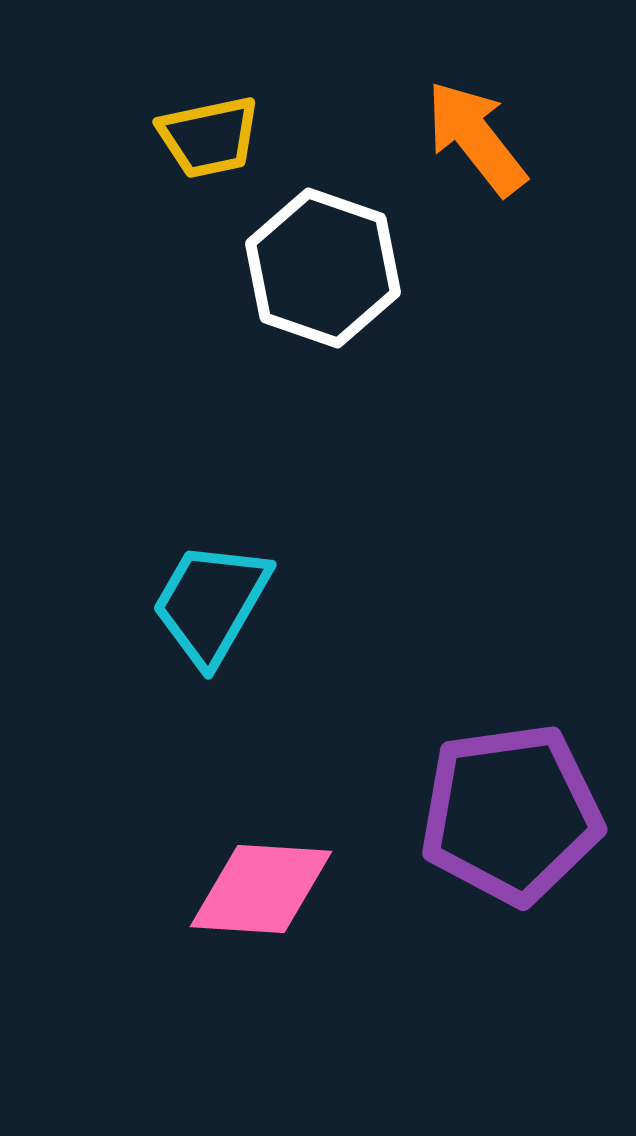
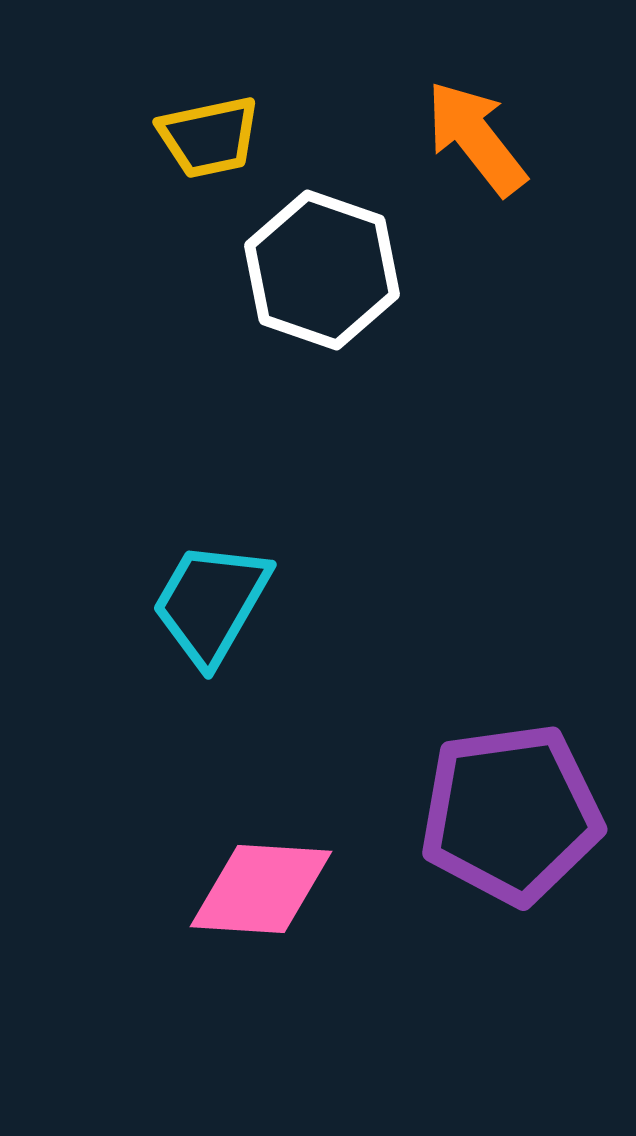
white hexagon: moved 1 px left, 2 px down
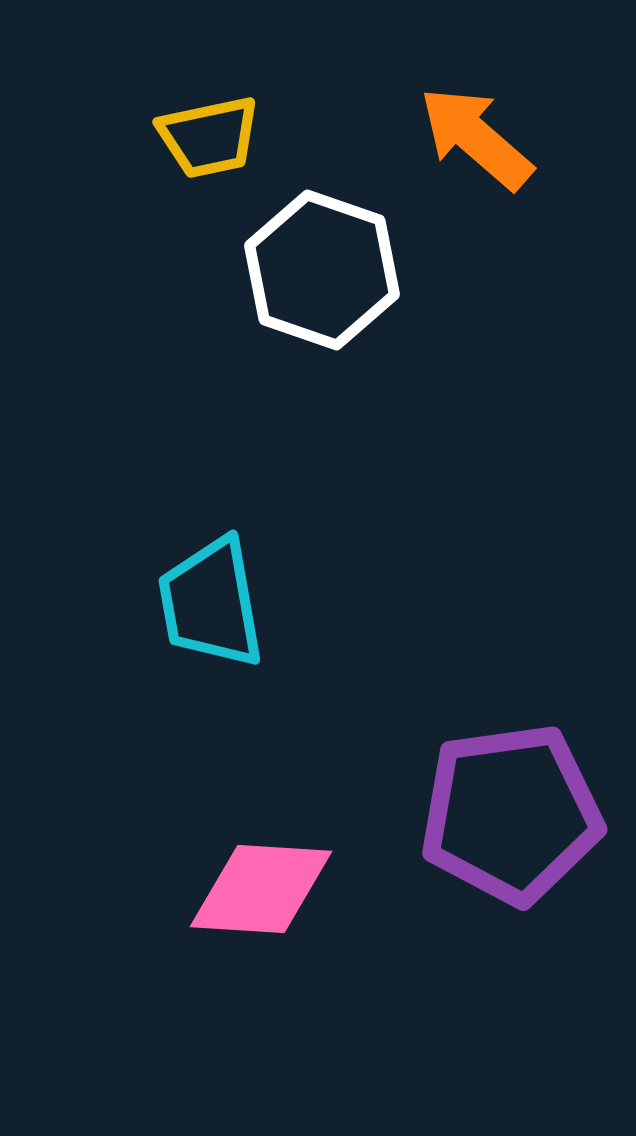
orange arrow: rotated 11 degrees counterclockwise
cyan trapezoid: rotated 40 degrees counterclockwise
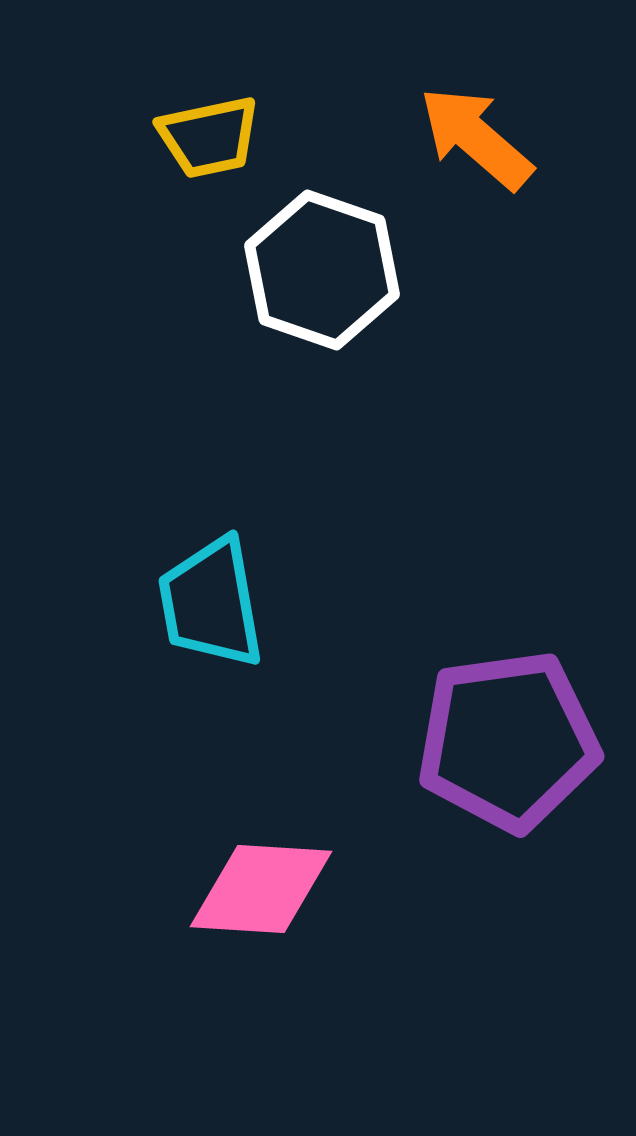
purple pentagon: moved 3 px left, 73 px up
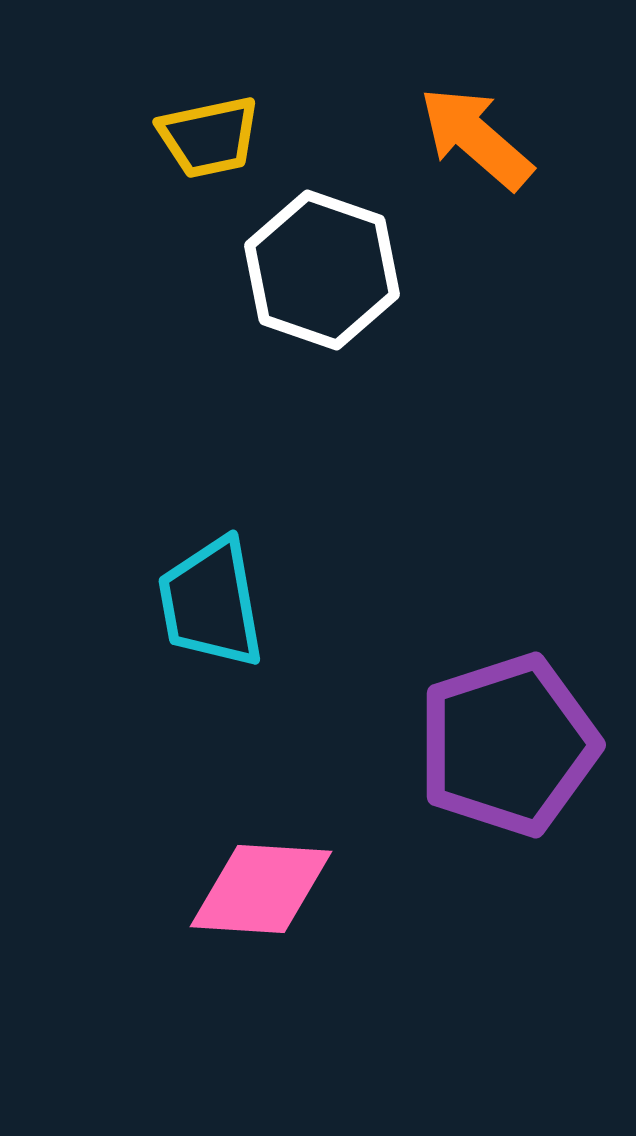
purple pentagon: moved 4 px down; rotated 10 degrees counterclockwise
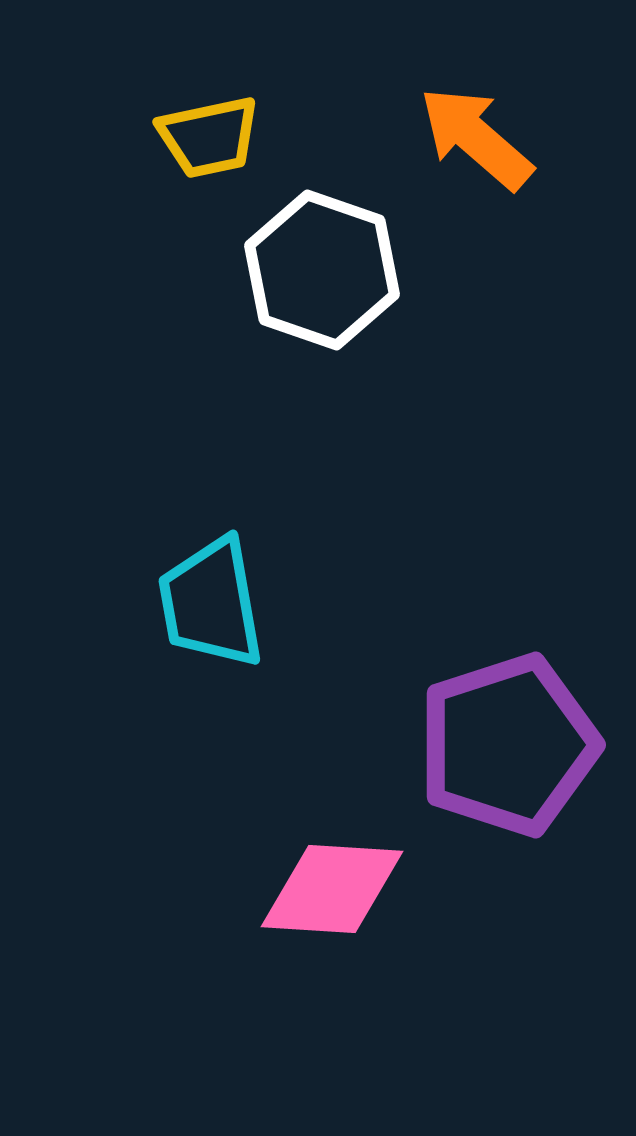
pink diamond: moved 71 px right
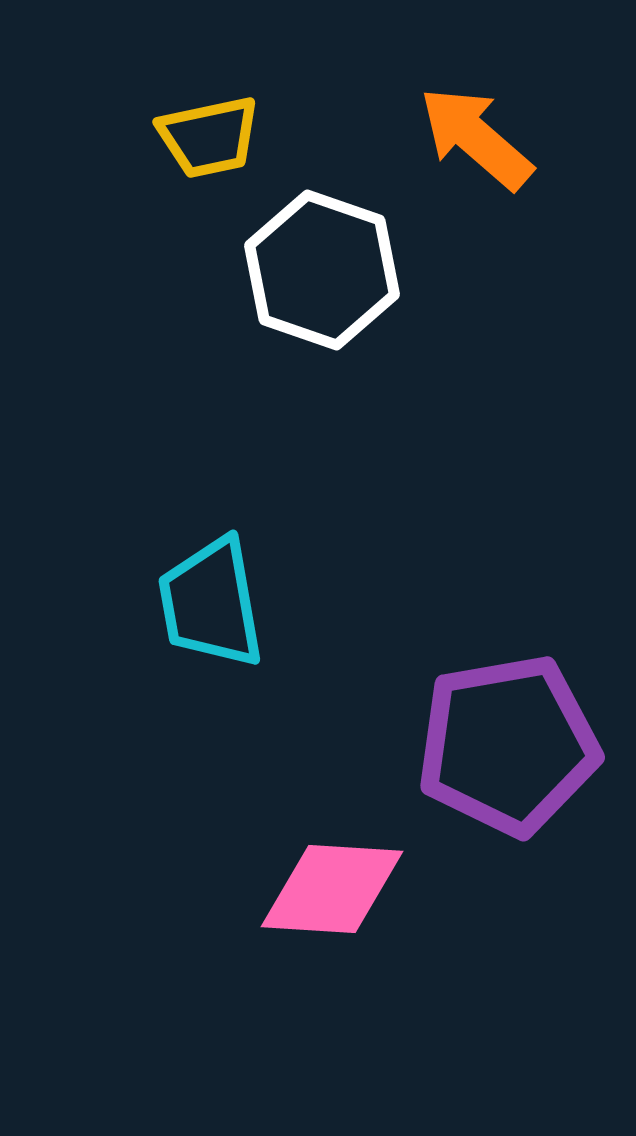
purple pentagon: rotated 8 degrees clockwise
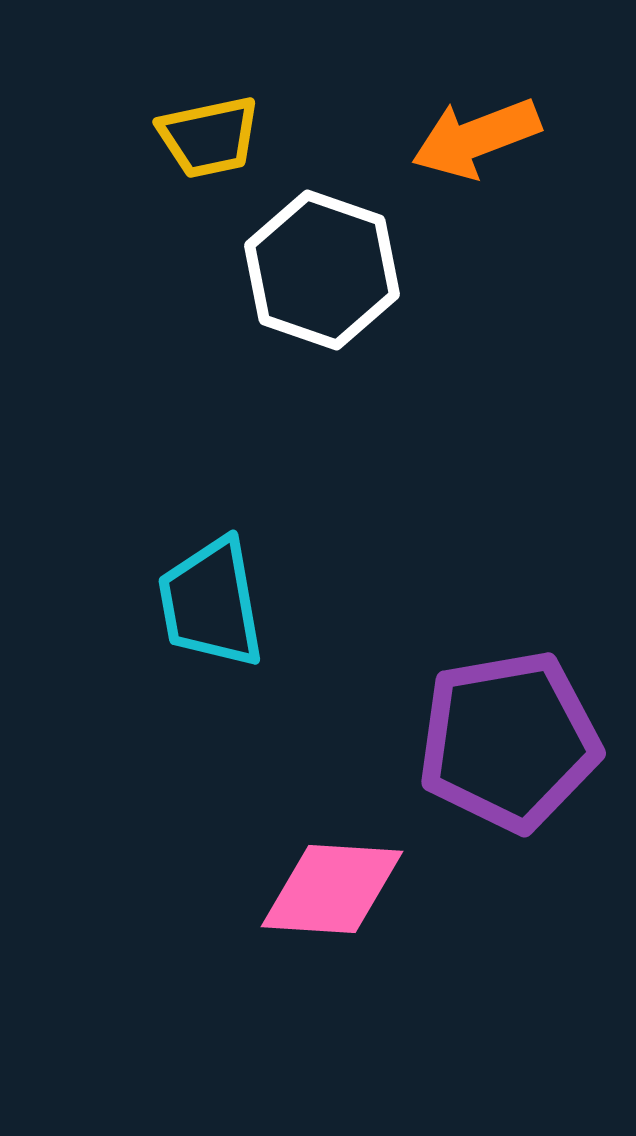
orange arrow: rotated 62 degrees counterclockwise
purple pentagon: moved 1 px right, 4 px up
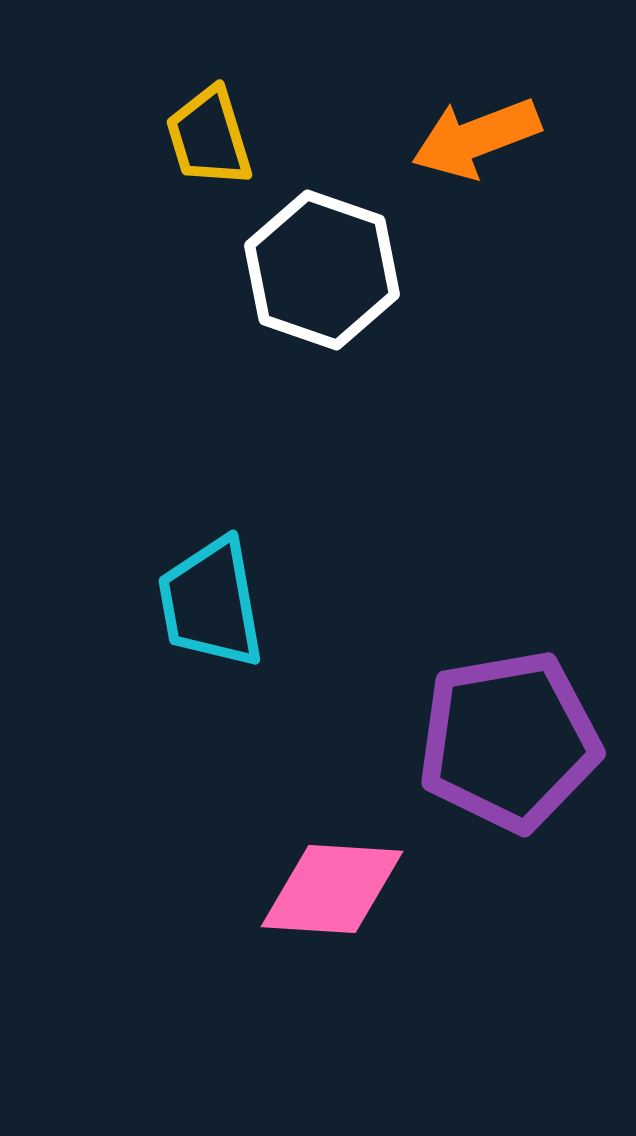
yellow trapezoid: rotated 85 degrees clockwise
